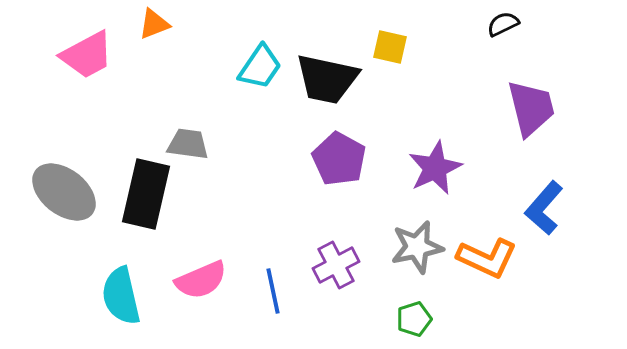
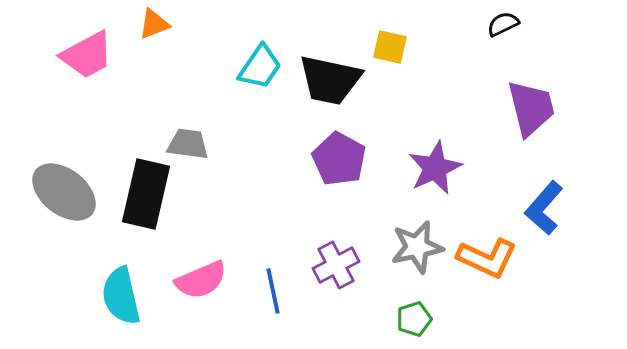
black trapezoid: moved 3 px right, 1 px down
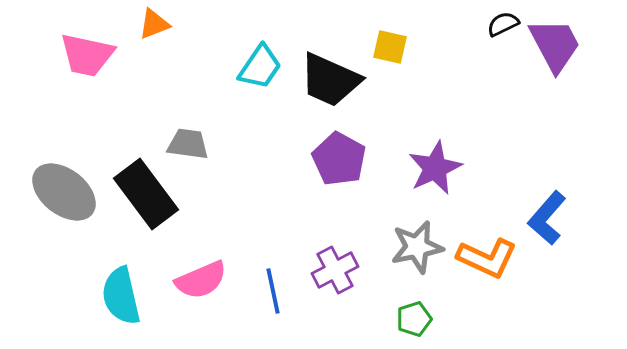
pink trapezoid: rotated 40 degrees clockwise
black trapezoid: rotated 12 degrees clockwise
purple trapezoid: moved 24 px right, 63 px up; rotated 14 degrees counterclockwise
black rectangle: rotated 50 degrees counterclockwise
blue L-shape: moved 3 px right, 10 px down
purple cross: moved 1 px left, 5 px down
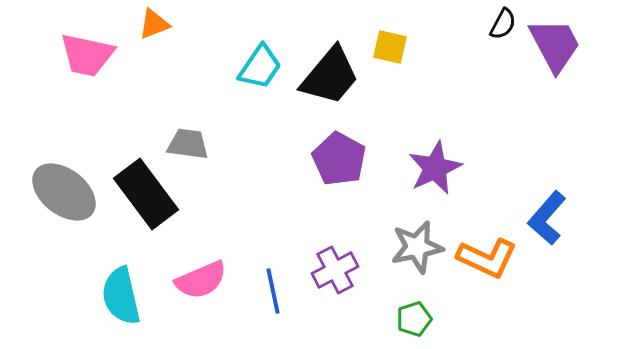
black semicircle: rotated 144 degrees clockwise
black trapezoid: moved 4 px up; rotated 74 degrees counterclockwise
